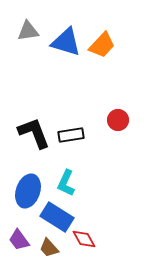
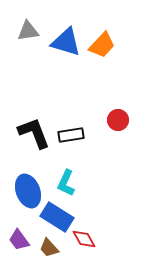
blue ellipse: rotated 40 degrees counterclockwise
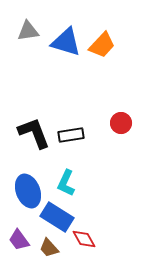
red circle: moved 3 px right, 3 px down
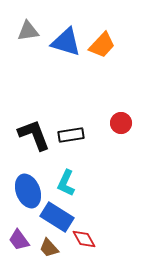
black L-shape: moved 2 px down
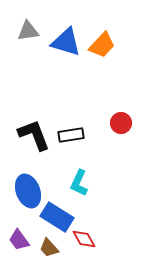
cyan L-shape: moved 13 px right
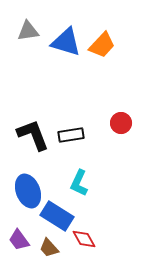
black L-shape: moved 1 px left
blue rectangle: moved 1 px up
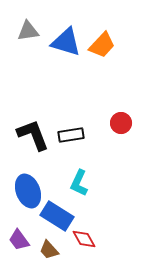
brown trapezoid: moved 2 px down
